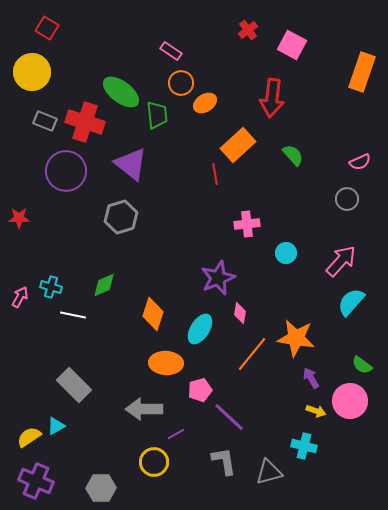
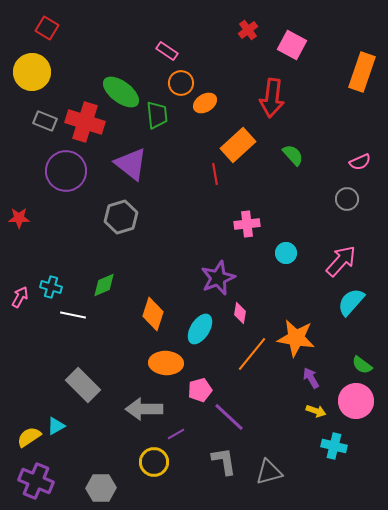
pink rectangle at (171, 51): moved 4 px left
gray rectangle at (74, 385): moved 9 px right
pink circle at (350, 401): moved 6 px right
cyan cross at (304, 446): moved 30 px right
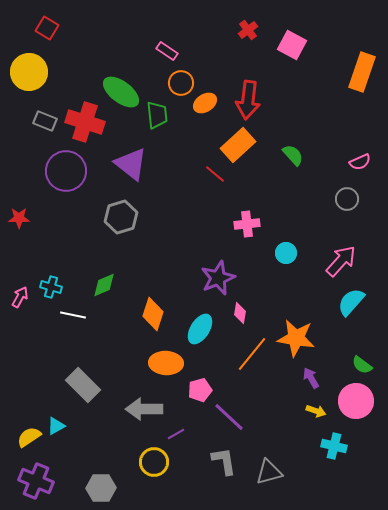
yellow circle at (32, 72): moved 3 px left
red arrow at (272, 98): moved 24 px left, 2 px down
red line at (215, 174): rotated 40 degrees counterclockwise
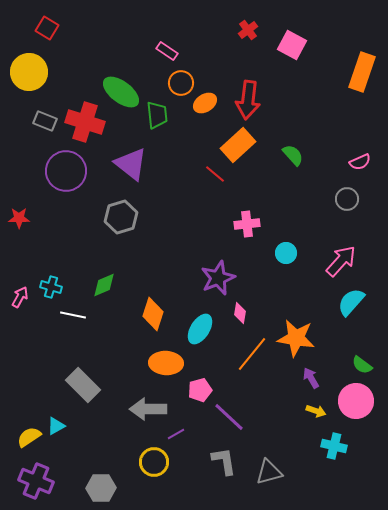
gray arrow at (144, 409): moved 4 px right
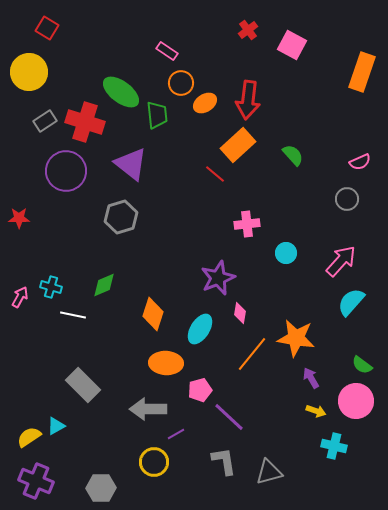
gray rectangle at (45, 121): rotated 55 degrees counterclockwise
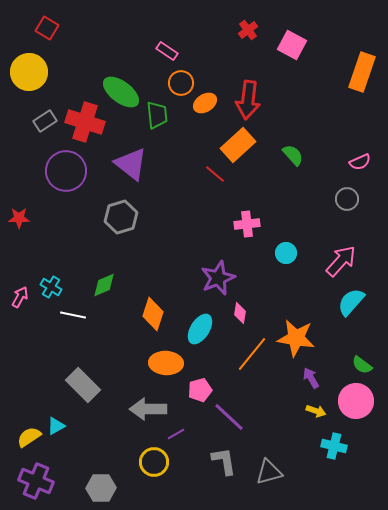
cyan cross at (51, 287): rotated 15 degrees clockwise
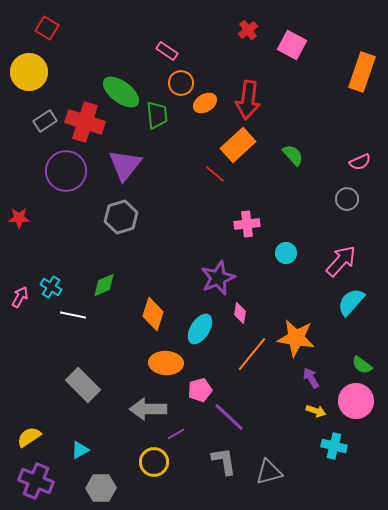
purple triangle at (131, 164): moved 6 px left, 1 px down; rotated 30 degrees clockwise
cyan triangle at (56, 426): moved 24 px right, 24 px down
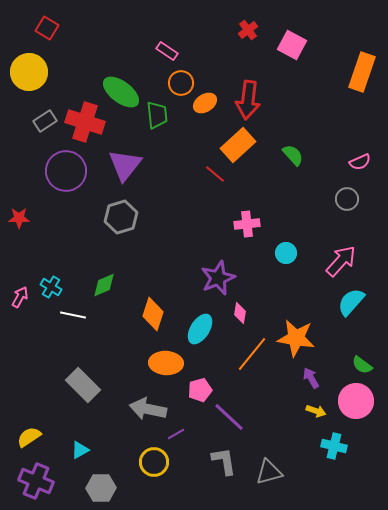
gray arrow at (148, 409): rotated 12 degrees clockwise
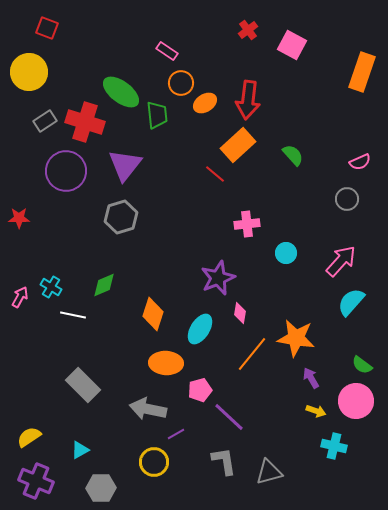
red square at (47, 28): rotated 10 degrees counterclockwise
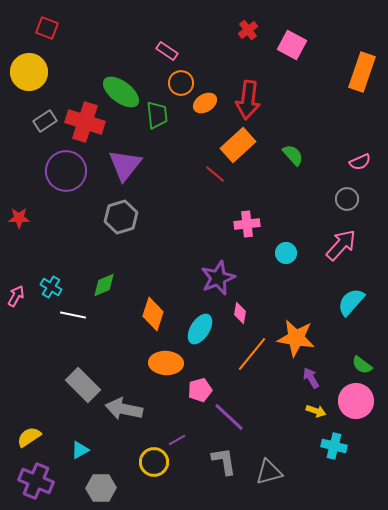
pink arrow at (341, 261): moved 16 px up
pink arrow at (20, 297): moved 4 px left, 1 px up
gray arrow at (148, 409): moved 24 px left
purple line at (176, 434): moved 1 px right, 6 px down
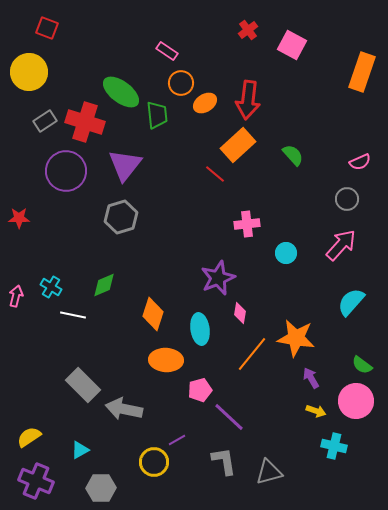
pink arrow at (16, 296): rotated 15 degrees counterclockwise
cyan ellipse at (200, 329): rotated 40 degrees counterclockwise
orange ellipse at (166, 363): moved 3 px up
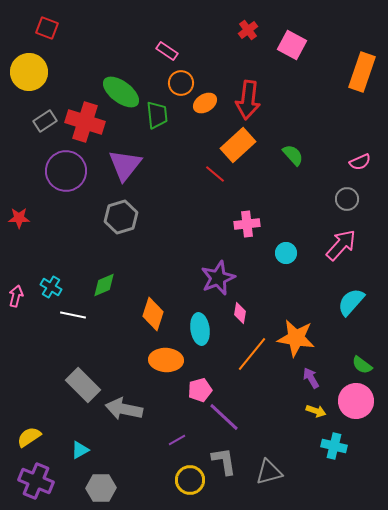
purple line at (229, 417): moved 5 px left
yellow circle at (154, 462): moved 36 px right, 18 px down
